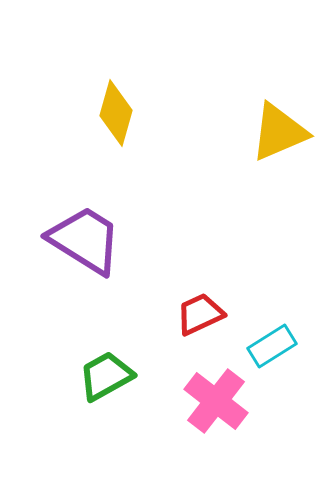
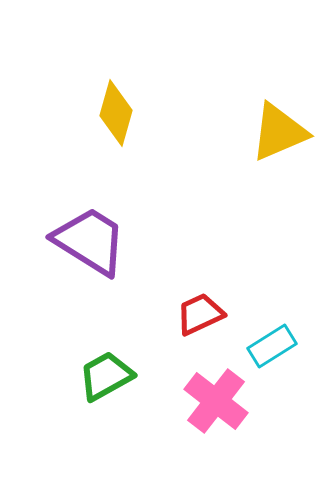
purple trapezoid: moved 5 px right, 1 px down
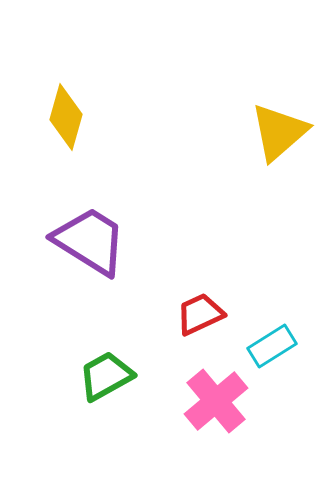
yellow diamond: moved 50 px left, 4 px down
yellow triangle: rotated 18 degrees counterclockwise
pink cross: rotated 12 degrees clockwise
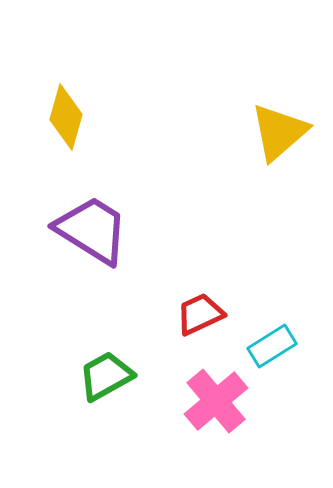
purple trapezoid: moved 2 px right, 11 px up
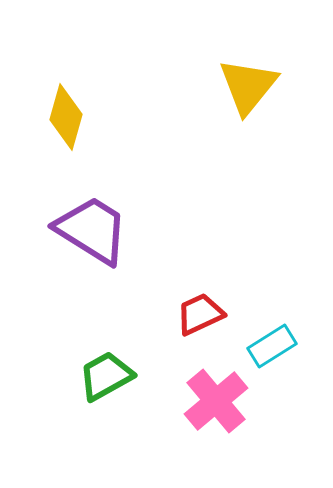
yellow triangle: moved 31 px left, 46 px up; rotated 10 degrees counterclockwise
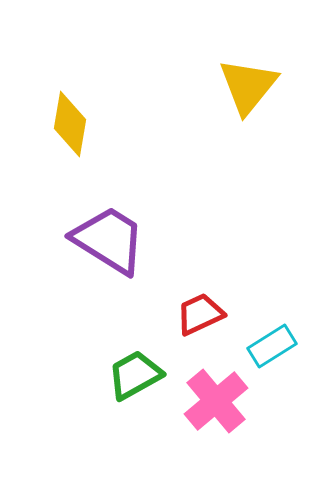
yellow diamond: moved 4 px right, 7 px down; rotated 6 degrees counterclockwise
purple trapezoid: moved 17 px right, 10 px down
green trapezoid: moved 29 px right, 1 px up
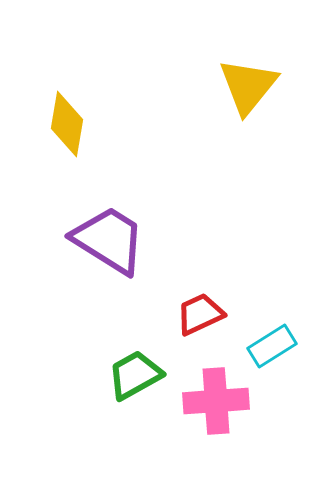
yellow diamond: moved 3 px left
pink cross: rotated 36 degrees clockwise
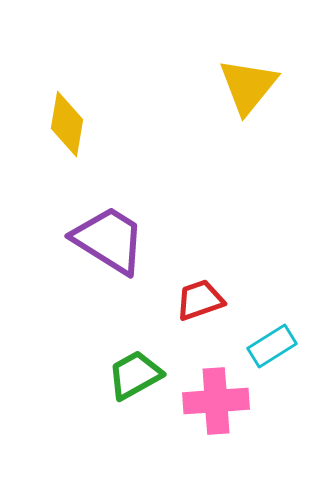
red trapezoid: moved 14 px up; rotated 6 degrees clockwise
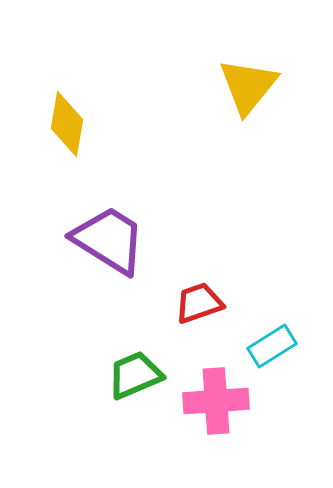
red trapezoid: moved 1 px left, 3 px down
green trapezoid: rotated 6 degrees clockwise
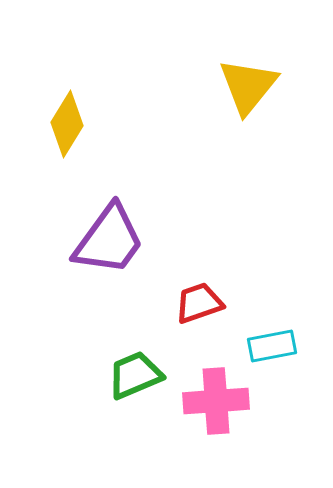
yellow diamond: rotated 22 degrees clockwise
purple trapezoid: rotated 94 degrees clockwise
cyan rectangle: rotated 21 degrees clockwise
